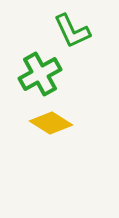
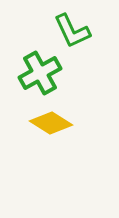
green cross: moved 1 px up
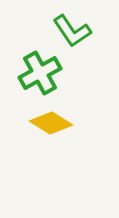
green L-shape: rotated 9 degrees counterclockwise
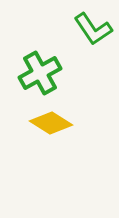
green L-shape: moved 21 px right, 2 px up
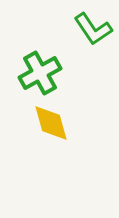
yellow diamond: rotated 42 degrees clockwise
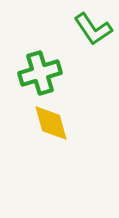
green cross: rotated 12 degrees clockwise
